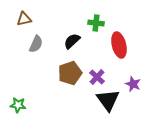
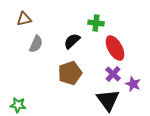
red ellipse: moved 4 px left, 3 px down; rotated 15 degrees counterclockwise
purple cross: moved 16 px right, 3 px up
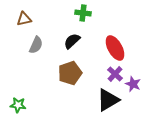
green cross: moved 13 px left, 10 px up
gray semicircle: moved 1 px down
purple cross: moved 2 px right
black triangle: rotated 35 degrees clockwise
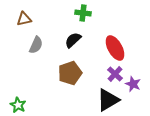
black semicircle: moved 1 px right, 1 px up
green star: rotated 21 degrees clockwise
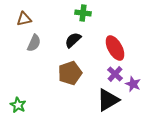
gray semicircle: moved 2 px left, 2 px up
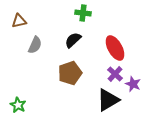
brown triangle: moved 5 px left, 2 px down
gray semicircle: moved 1 px right, 2 px down
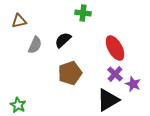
black semicircle: moved 10 px left
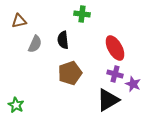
green cross: moved 1 px left, 1 px down
black semicircle: rotated 54 degrees counterclockwise
gray semicircle: moved 1 px up
purple cross: rotated 28 degrees counterclockwise
green star: moved 2 px left
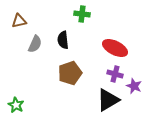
red ellipse: rotated 35 degrees counterclockwise
purple star: moved 1 px right, 2 px down
